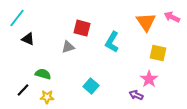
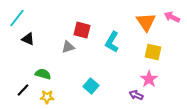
red square: moved 2 px down
yellow square: moved 5 px left, 1 px up
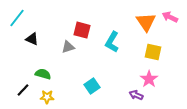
pink arrow: moved 2 px left
black triangle: moved 4 px right
cyan square: moved 1 px right; rotated 14 degrees clockwise
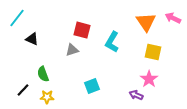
pink arrow: moved 3 px right, 1 px down
gray triangle: moved 4 px right, 3 px down
green semicircle: rotated 126 degrees counterclockwise
cyan square: rotated 14 degrees clockwise
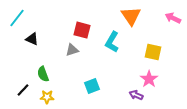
orange triangle: moved 15 px left, 6 px up
